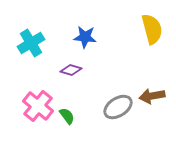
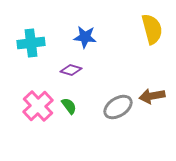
cyan cross: rotated 24 degrees clockwise
pink cross: rotated 8 degrees clockwise
green semicircle: moved 2 px right, 10 px up
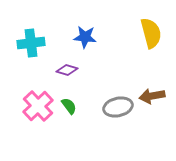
yellow semicircle: moved 1 px left, 4 px down
purple diamond: moved 4 px left
gray ellipse: rotated 20 degrees clockwise
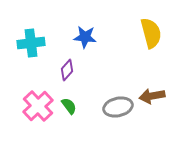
purple diamond: rotated 65 degrees counterclockwise
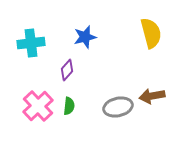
blue star: rotated 20 degrees counterclockwise
green semicircle: rotated 42 degrees clockwise
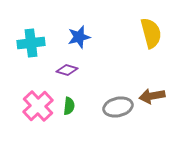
blue star: moved 6 px left
purple diamond: rotated 65 degrees clockwise
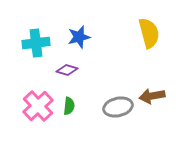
yellow semicircle: moved 2 px left
cyan cross: moved 5 px right
